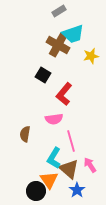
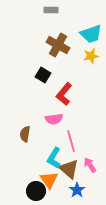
gray rectangle: moved 8 px left, 1 px up; rotated 32 degrees clockwise
cyan trapezoid: moved 18 px right
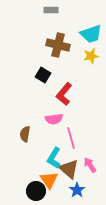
brown cross: rotated 15 degrees counterclockwise
pink line: moved 3 px up
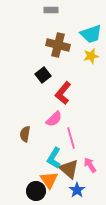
black square: rotated 21 degrees clockwise
red L-shape: moved 1 px left, 1 px up
pink semicircle: rotated 36 degrees counterclockwise
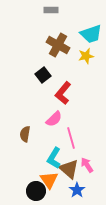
brown cross: rotated 15 degrees clockwise
yellow star: moved 5 px left
pink arrow: moved 3 px left
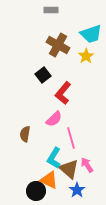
yellow star: rotated 21 degrees counterclockwise
orange triangle: rotated 30 degrees counterclockwise
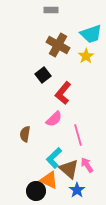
pink line: moved 7 px right, 3 px up
cyan L-shape: rotated 15 degrees clockwise
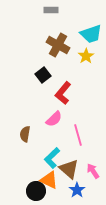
cyan L-shape: moved 2 px left
pink arrow: moved 6 px right, 6 px down
